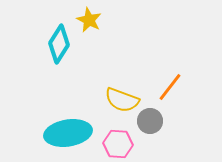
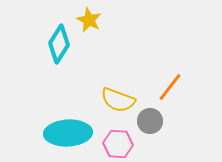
yellow semicircle: moved 4 px left
cyan ellipse: rotated 6 degrees clockwise
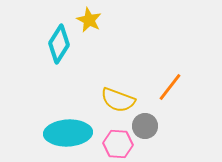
gray circle: moved 5 px left, 5 px down
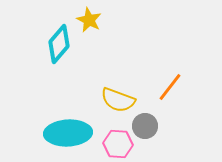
cyan diamond: rotated 9 degrees clockwise
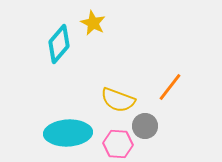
yellow star: moved 4 px right, 3 px down
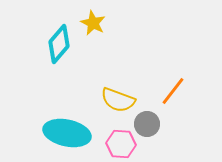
orange line: moved 3 px right, 4 px down
gray circle: moved 2 px right, 2 px up
cyan ellipse: moved 1 px left; rotated 15 degrees clockwise
pink hexagon: moved 3 px right
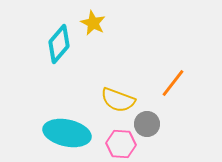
orange line: moved 8 px up
